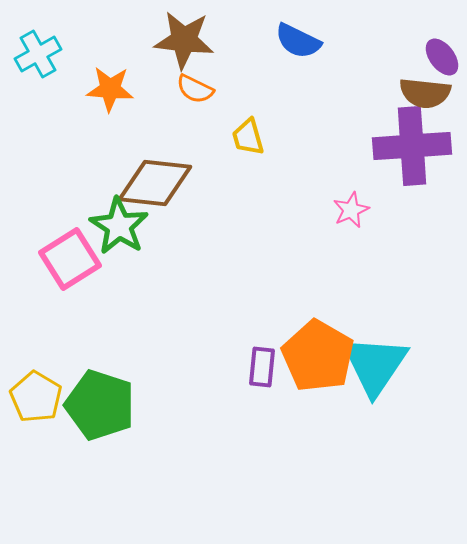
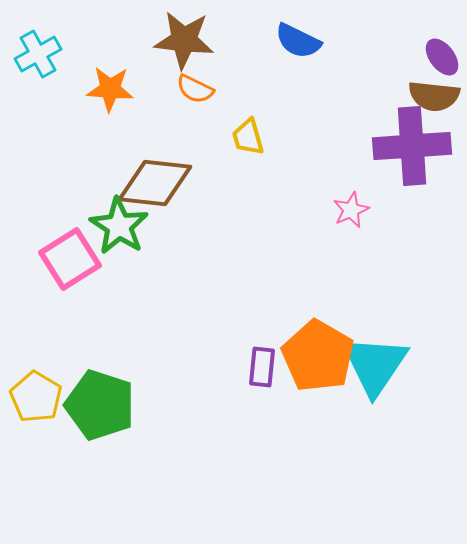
brown semicircle: moved 9 px right, 3 px down
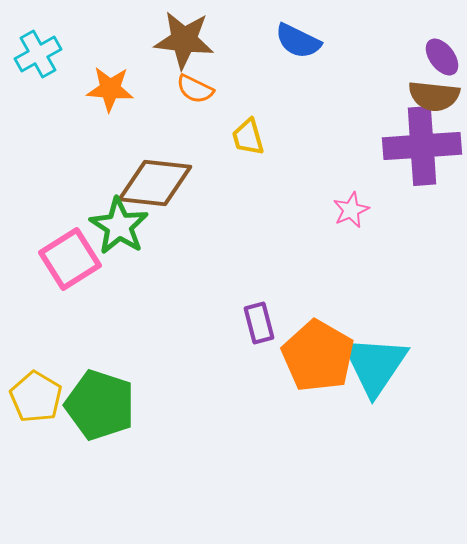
purple cross: moved 10 px right
purple rectangle: moved 3 px left, 44 px up; rotated 21 degrees counterclockwise
